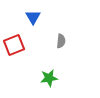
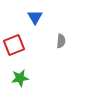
blue triangle: moved 2 px right
green star: moved 29 px left
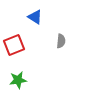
blue triangle: rotated 28 degrees counterclockwise
green star: moved 2 px left, 2 px down
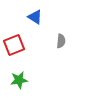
green star: moved 1 px right
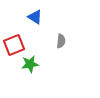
green star: moved 11 px right, 16 px up
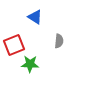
gray semicircle: moved 2 px left
green star: rotated 12 degrees clockwise
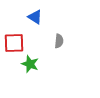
red square: moved 2 px up; rotated 20 degrees clockwise
green star: rotated 18 degrees clockwise
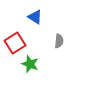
red square: moved 1 px right; rotated 30 degrees counterclockwise
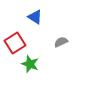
gray semicircle: moved 2 px right, 1 px down; rotated 120 degrees counterclockwise
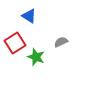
blue triangle: moved 6 px left, 1 px up
green star: moved 6 px right, 7 px up
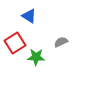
green star: rotated 18 degrees counterclockwise
